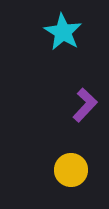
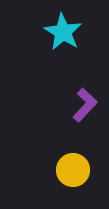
yellow circle: moved 2 px right
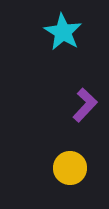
yellow circle: moved 3 px left, 2 px up
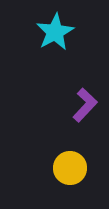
cyan star: moved 8 px left; rotated 12 degrees clockwise
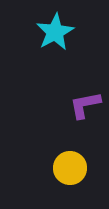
purple L-shape: rotated 144 degrees counterclockwise
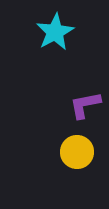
yellow circle: moved 7 px right, 16 px up
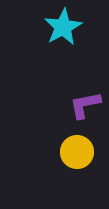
cyan star: moved 8 px right, 5 px up
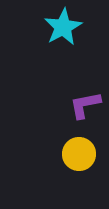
yellow circle: moved 2 px right, 2 px down
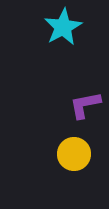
yellow circle: moved 5 px left
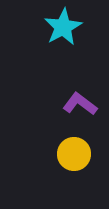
purple L-shape: moved 5 px left, 1 px up; rotated 48 degrees clockwise
